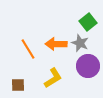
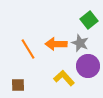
green square: moved 1 px right, 2 px up
yellow L-shape: moved 11 px right; rotated 100 degrees counterclockwise
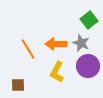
gray star: moved 1 px right
yellow L-shape: moved 7 px left, 6 px up; rotated 110 degrees counterclockwise
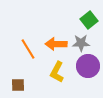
gray star: rotated 24 degrees counterclockwise
